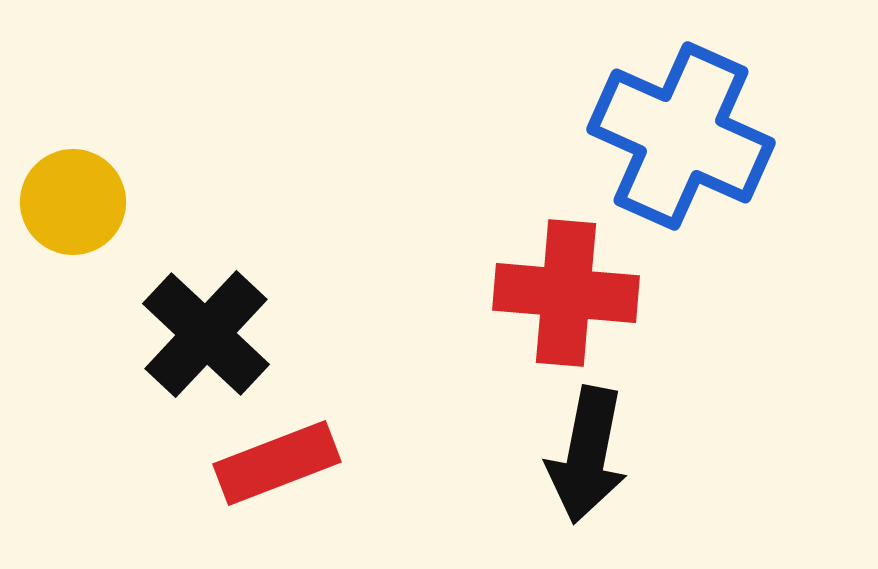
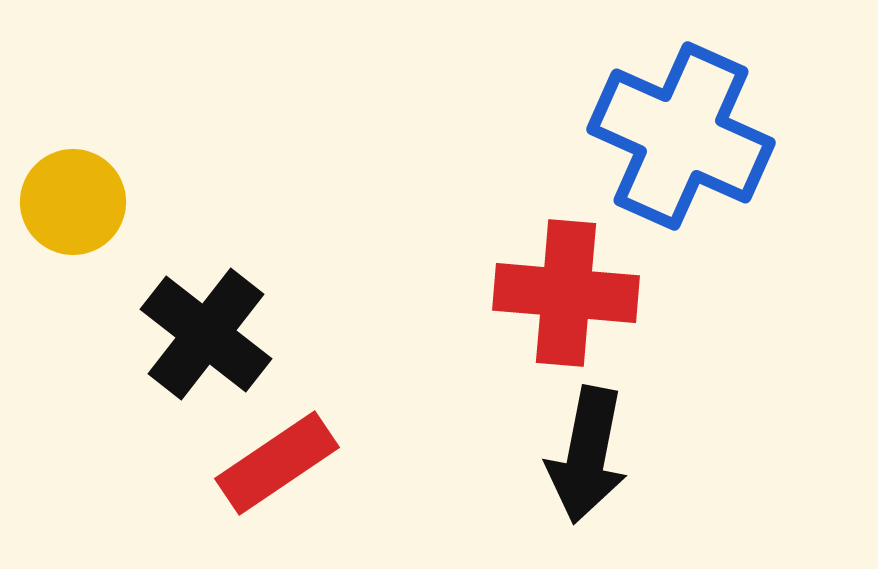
black cross: rotated 5 degrees counterclockwise
red rectangle: rotated 13 degrees counterclockwise
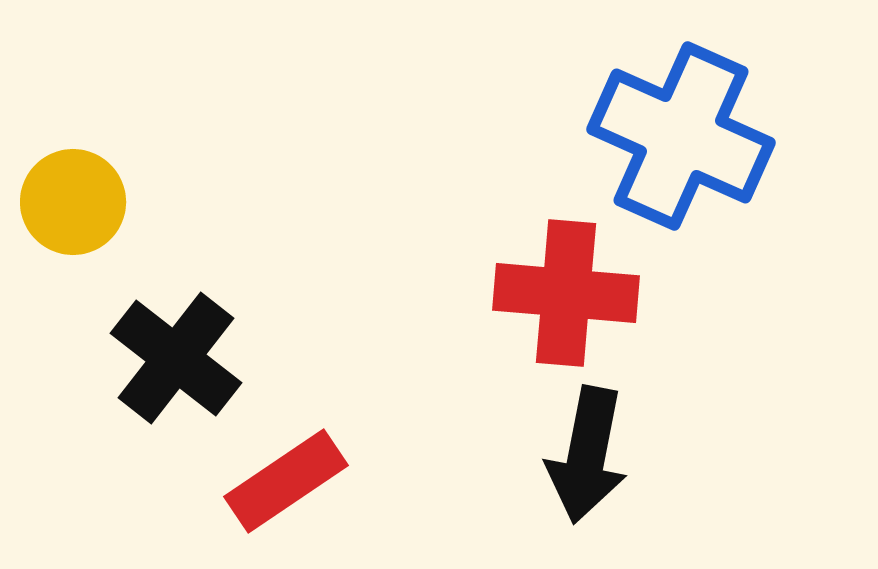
black cross: moved 30 px left, 24 px down
red rectangle: moved 9 px right, 18 px down
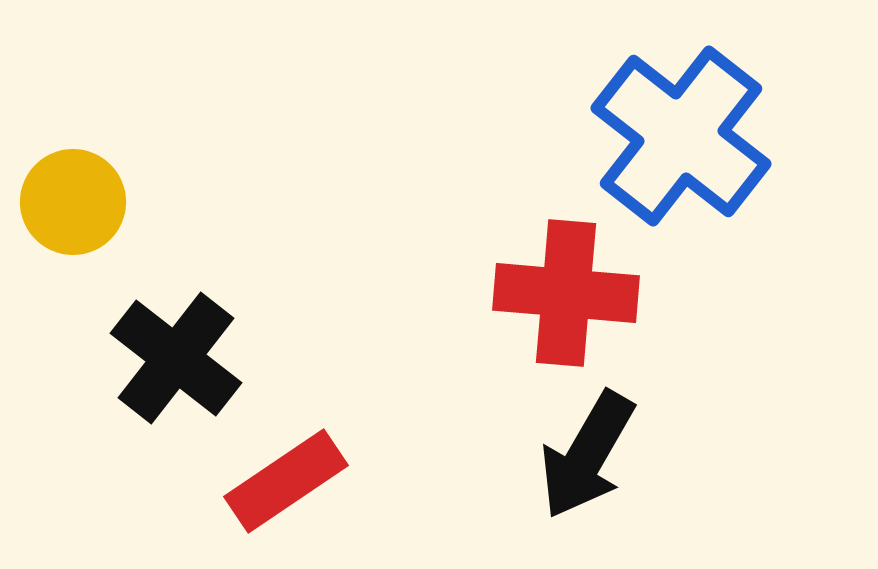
blue cross: rotated 14 degrees clockwise
black arrow: rotated 19 degrees clockwise
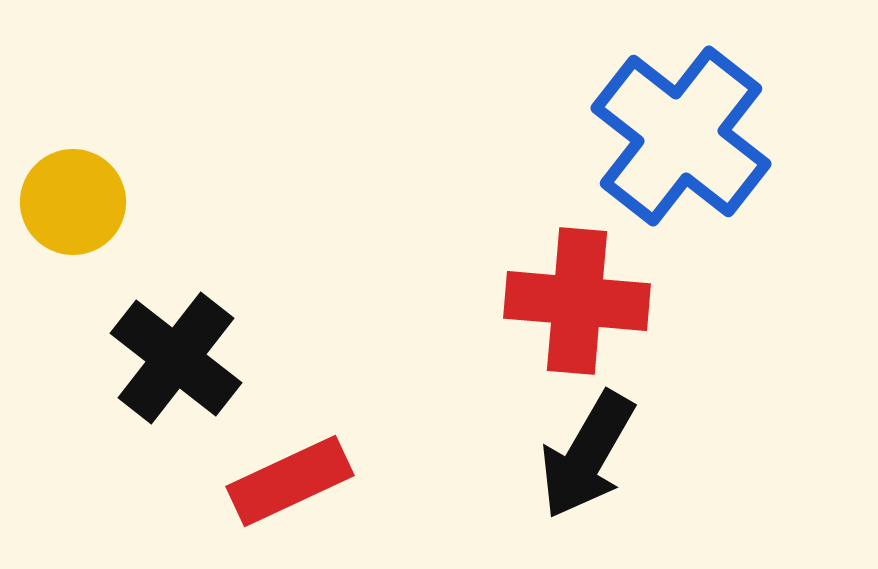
red cross: moved 11 px right, 8 px down
red rectangle: moved 4 px right; rotated 9 degrees clockwise
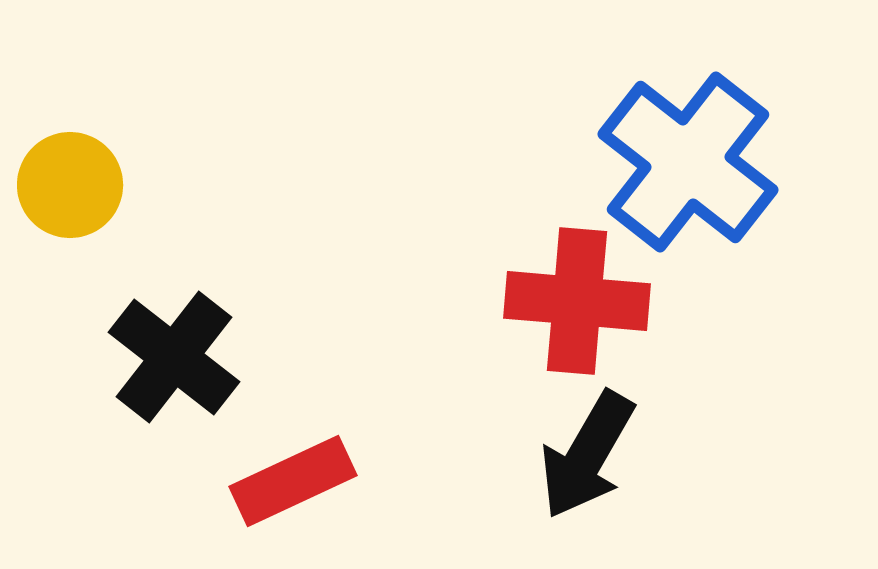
blue cross: moved 7 px right, 26 px down
yellow circle: moved 3 px left, 17 px up
black cross: moved 2 px left, 1 px up
red rectangle: moved 3 px right
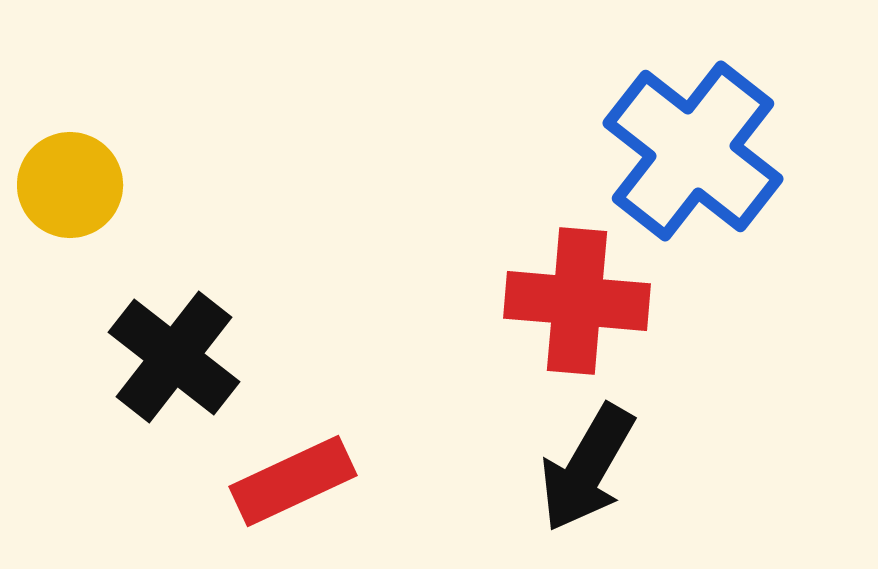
blue cross: moved 5 px right, 11 px up
black arrow: moved 13 px down
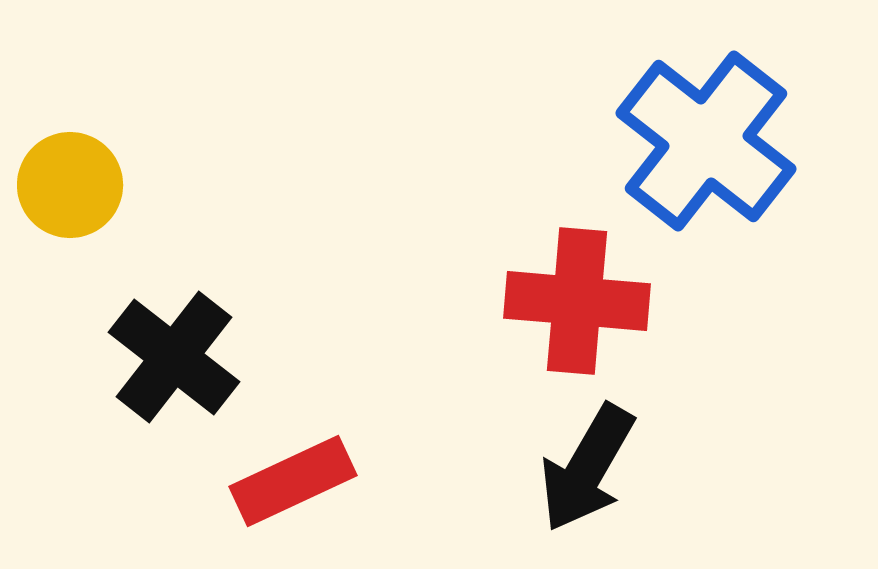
blue cross: moved 13 px right, 10 px up
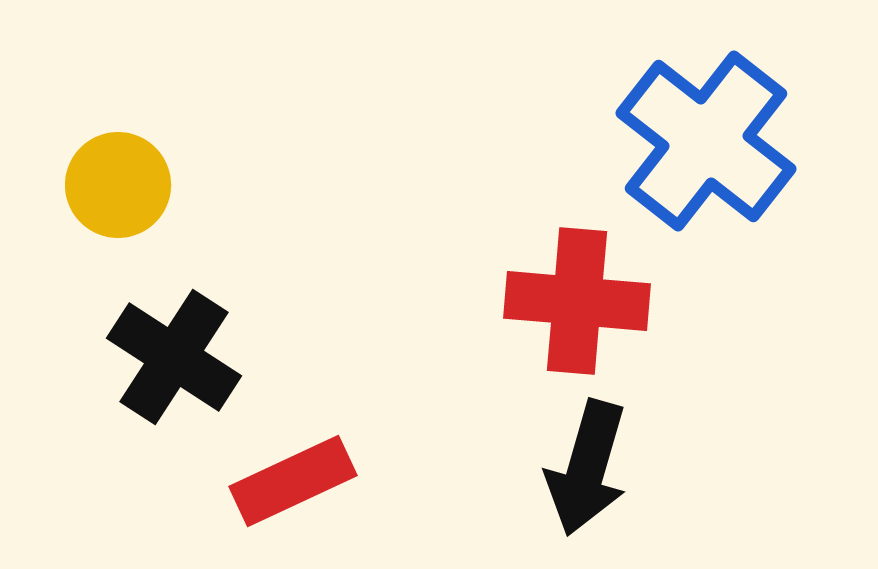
yellow circle: moved 48 px right
black cross: rotated 5 degrees counterclockwise
black arrow: rotated 14 degrees counterclockwise
